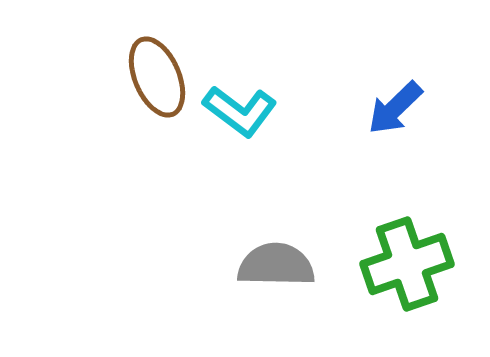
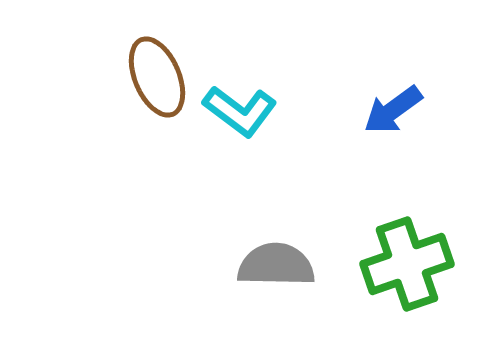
blue arrow: moved 2 px left, 2 px down; rotated 8 degrees clockwise
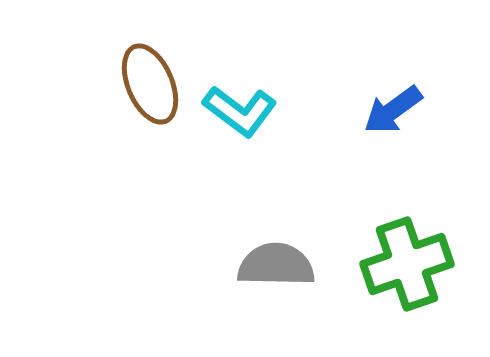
brown ellipse: moved 7 px left, 7 px down
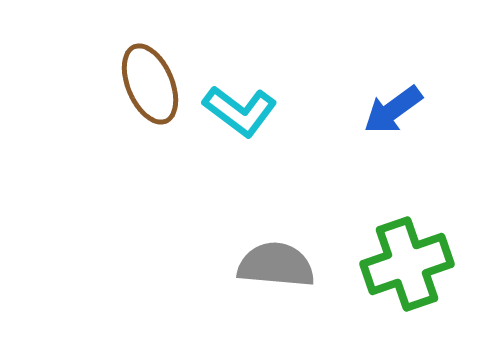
gray semicircle: rotated 4 degrees clockwise
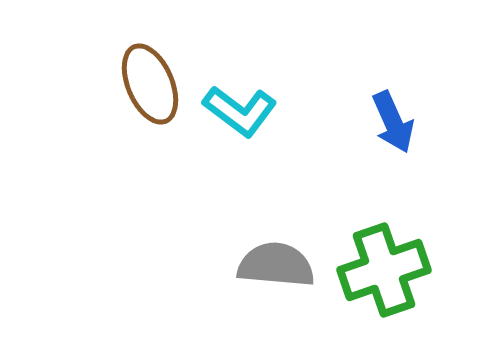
blue arrow: moved 12 px down; rotated 78 degrees counterclockwise
green cross: moved 23 px left, 6 px down
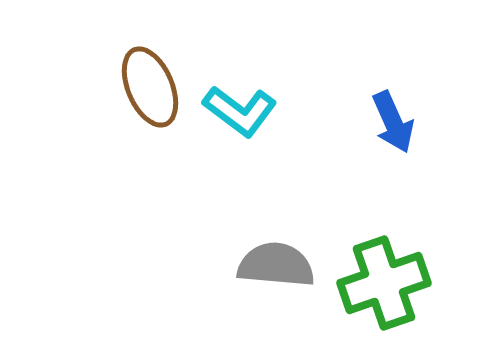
brown ellipse: moved 3 px down
green cross: moved 13 px down
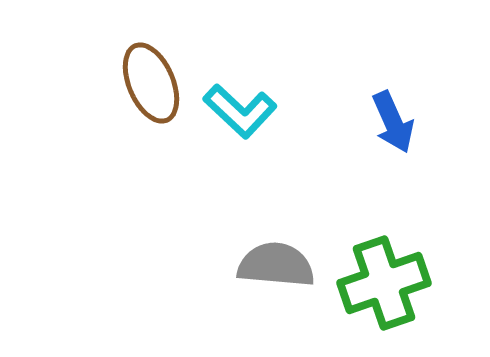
brown ellipse: moved 1 px right, 4 px up
cyan L-shape: rotated 6 degrees clockwise
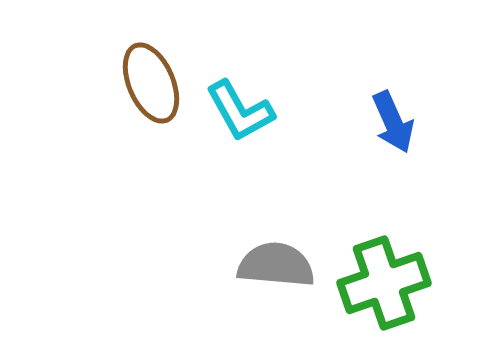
cyan L-shape: rotated 18 degrees clockwise
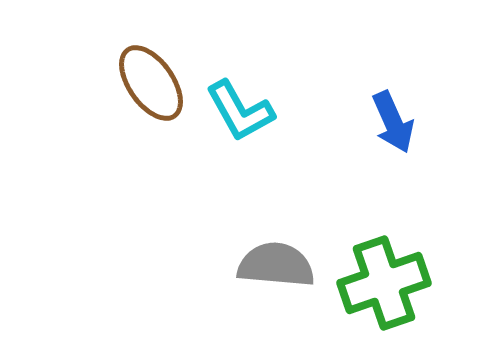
brown ellipse: rotated 12 degrees counterclockwise
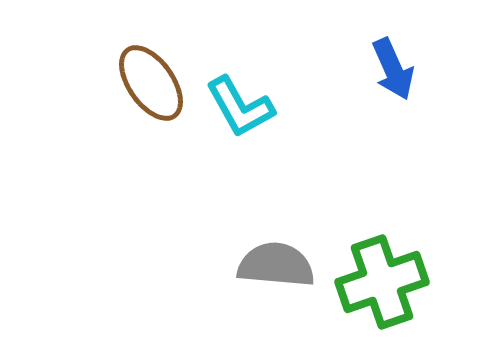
cyan L-shape: moved 4 px up
blue arrow: moved 53 px up
green cross: moved 2 px left, 1 px up
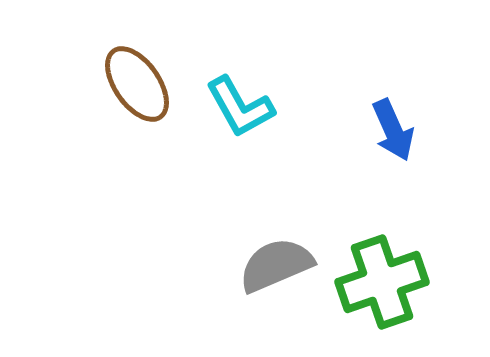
blue arrow: moved 61 px down
brown ellipse: moved 14 px left, 1 px down
gray semicircle: rotated 28 degrees counterclockwise
